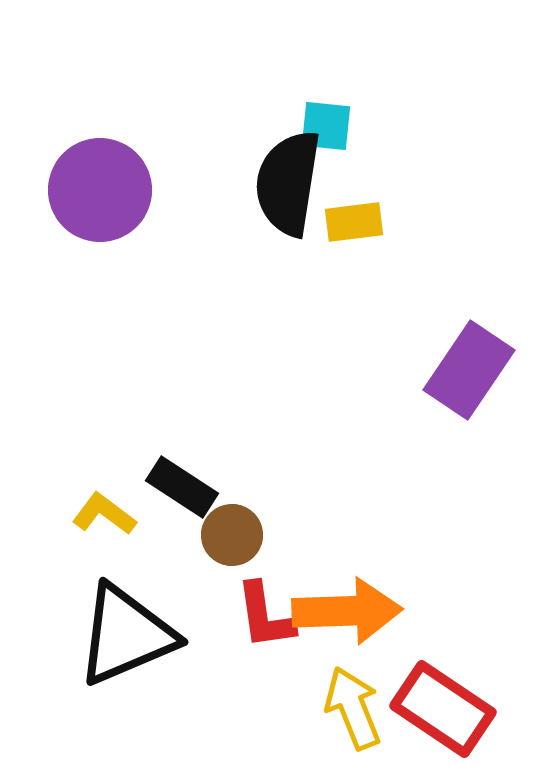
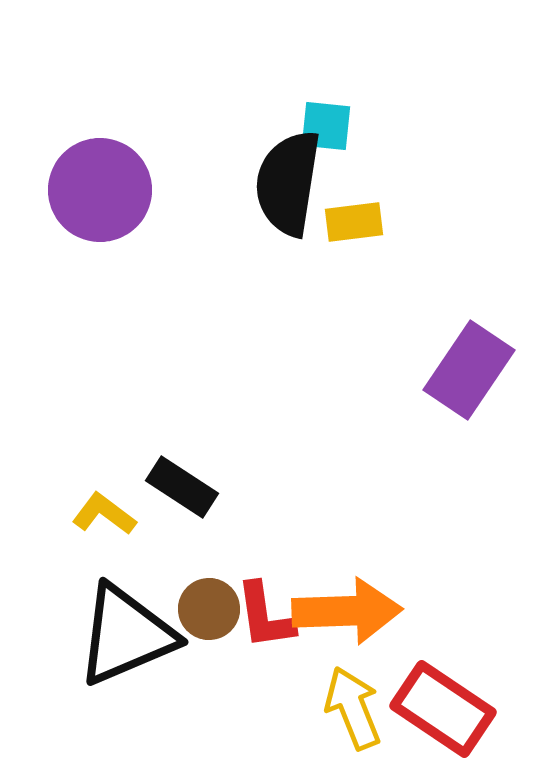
brown circle: moved 23 px left, 74 px down
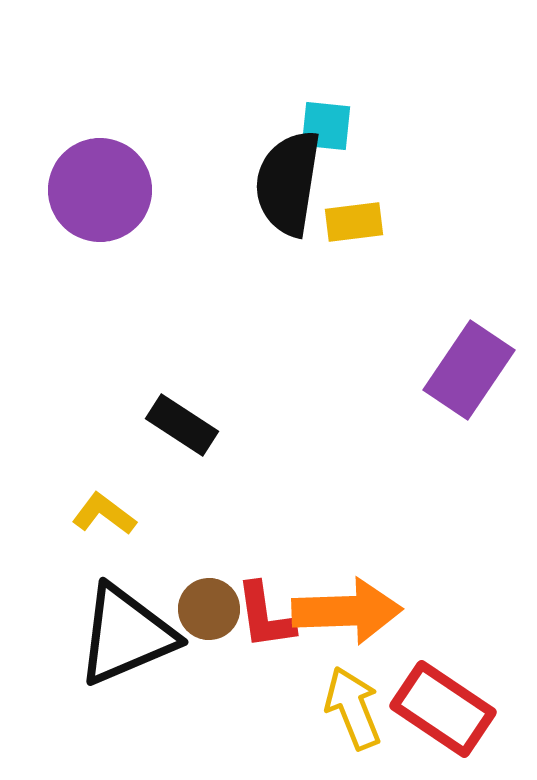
black rectangle: moved 62 px up
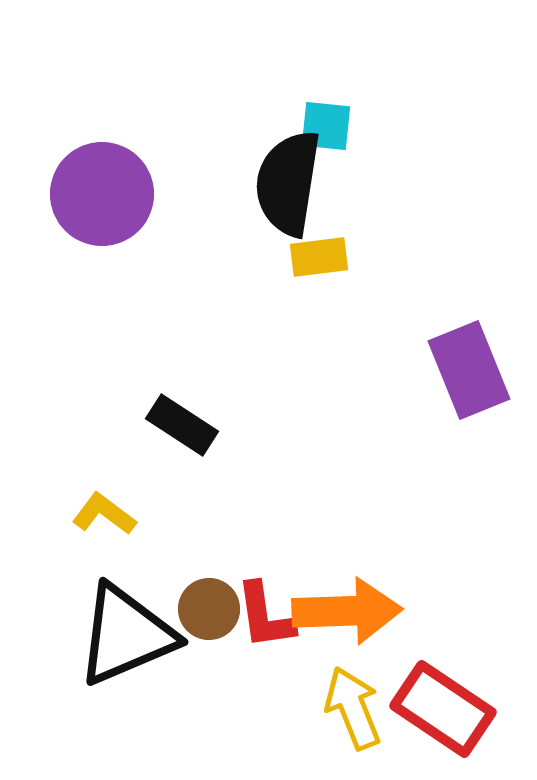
purple circle: moved 2 px right, 4 px down
yellow rectangle: moved 35 px left, 35 px down
purple rectangle: rotated 56 degrees counterclockwise
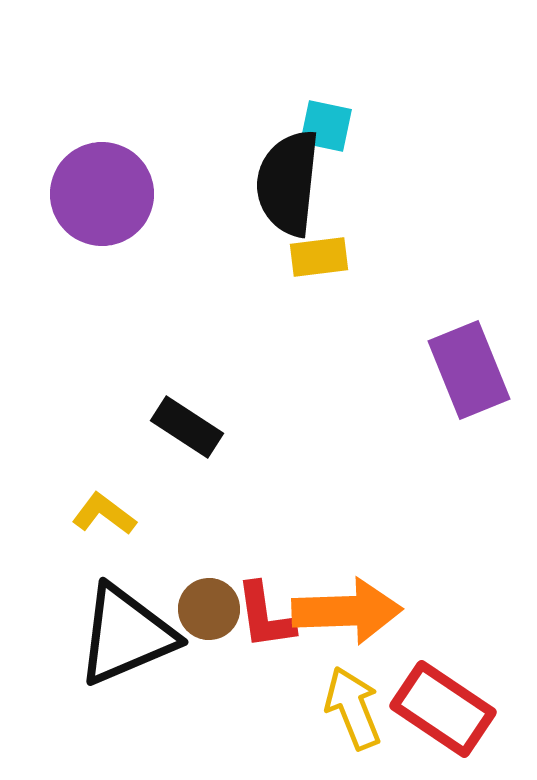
cyan square: rotated 6 degrees clockwise
black semicircle: rotated 3 degrees counterclockwise
black rectangle: moved 5 px right, 2 px down
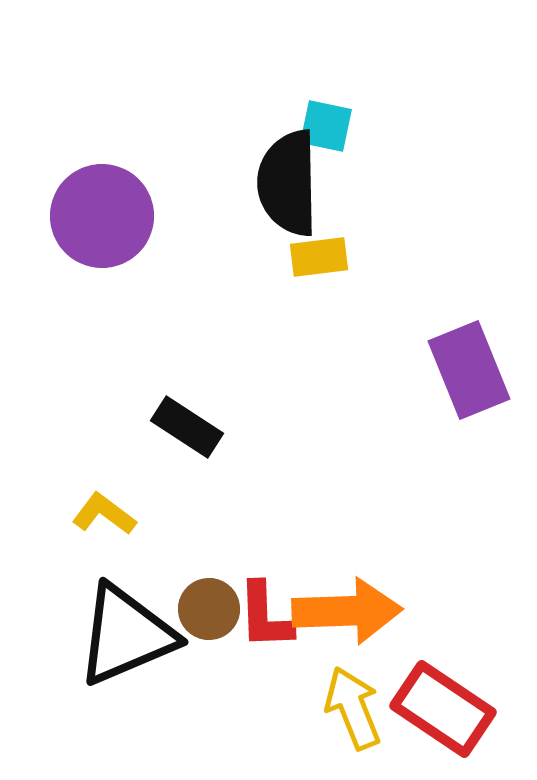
black semicircle: rotated 7 degrees counterclockwise
purple circle: moved 22 px down
red L-shape: rotated 6 degrees clockwise
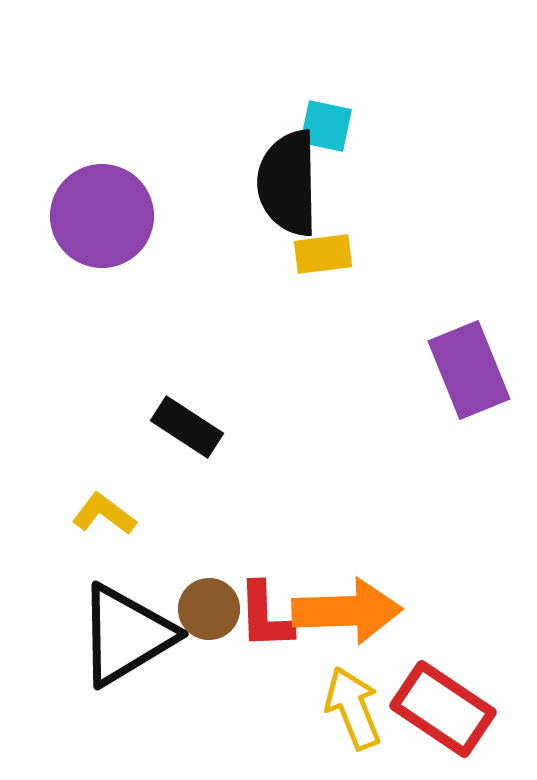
yellow rectangle: moved 4 px right, 3 px up
black triangle: rotated 8 degrees counterclockwise
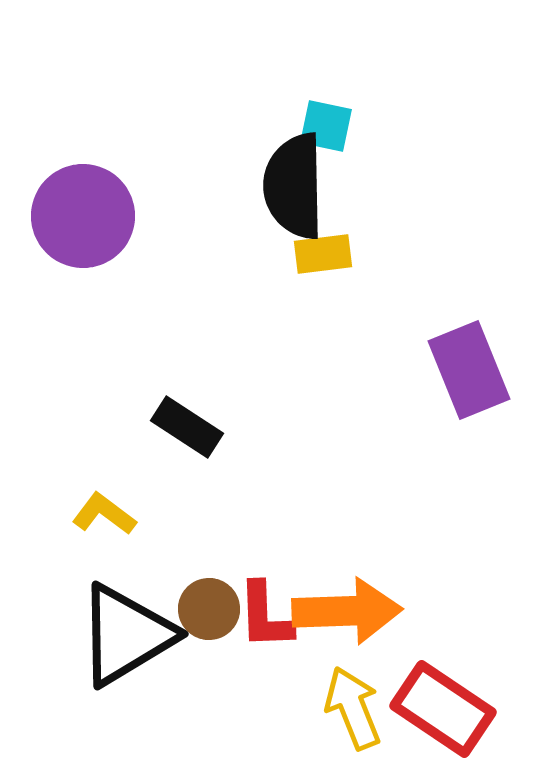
black semicircle: moved 6 px right, 3 px down
purple circle: moved 19 px left
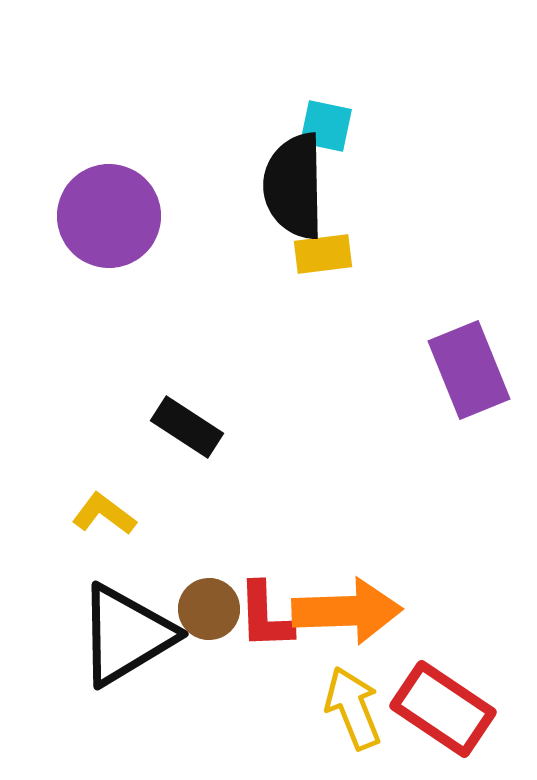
purple circle: moved 26 px right
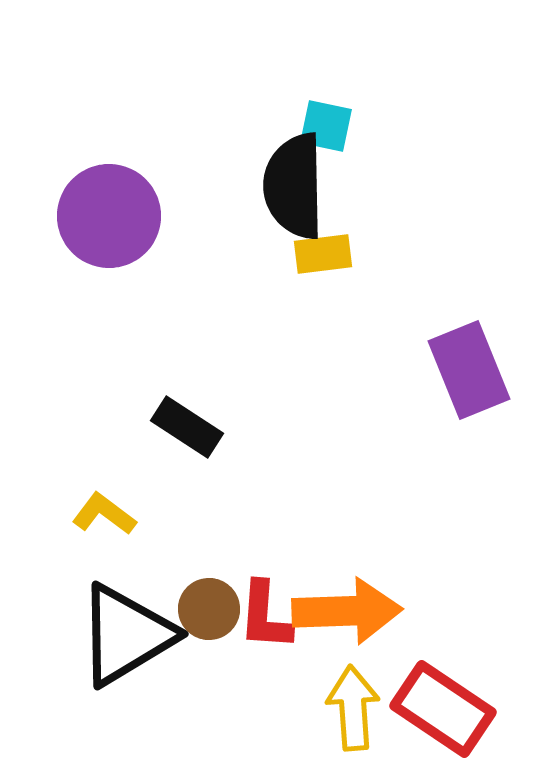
red L-shape: rotated 6 degrees clockwise
yellow arrow: rotated 18 degrees clockwise
